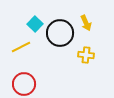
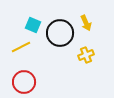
cyan square: moved 2 px left, 1 px down; rotated 21 degrees counterclockwise
yellow cross: rotated 28 degrees counterclockwise
red circle: moved 2 px up
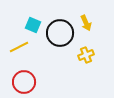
yellow line: moved 2 px left
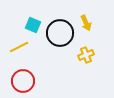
red circle: moved 1 px left, 1 px up
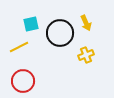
cyan square: moved 2 px left, 1 px up; rotated 35 degrees counterclockwise
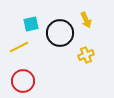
yellow arrow: moved 3 px up
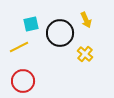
yellow cross: moved 1 px left, 1 px up; rotated 28 degrees counterclockwise
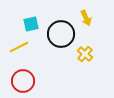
yellow arrow: moved 2 px up
black circle: moved 1 px right, 1 px down
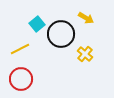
yellow arrow: rotated 35 degrees counterclockwise
cyan square: moved 6 px right; rotated 28 degrees counterclockwise
yellow line: moved 1 px right, 2 px down
red circle: moved 2 px left, 2 px up
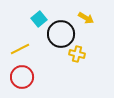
cyan square: moved 2 px right, 5 px up
yellow cross: moved 8 px left; rotated 28 degrees counterclockwise
red circle: moved 1 px right, 2 px up
